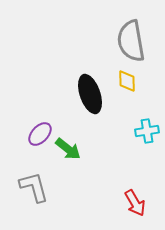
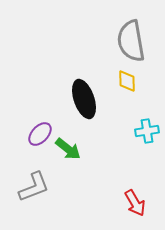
black ellipse: moved 6 px left, 5 px down
gray L-shape: rotated 84 degrees clockwise
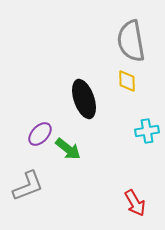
gray L-shape: moved 6 px left, 1 px up
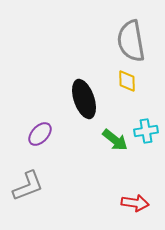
cyan cross: moved 1 px left
green arrow: moved 47 px right, 9 px up
red arrow: rotated 52 degrees counterclockwise
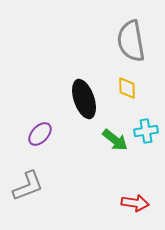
yellow diamond: moved 7 px down
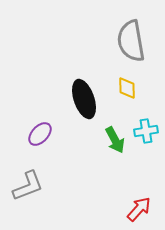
green arrow: rotated 24 degrees clockwise
red arrow: moved 4 px right, 6 px down; rotated 56 degrees counterclockwise
